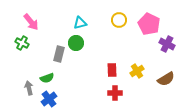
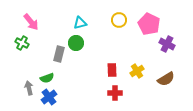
blue cross: moved 2 px up
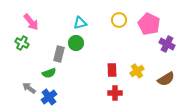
green semicircle: moved 2 px right, 5 px up
gray arrow: rotated 40 degrees counterclockwise
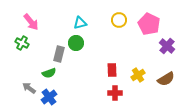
purple cross: moved 2 px down; rotated 14 degrees clockwise
yellow cross: moved 1 px right, 4 px down
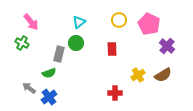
cyan triangle: moved 1 px left, 1 px up; rotated 24 degrees counterclockwise
red rectangle: moved 21 px up
brown semicircle: moved 3 px left, 4 px up
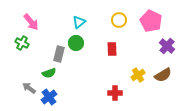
pink pentagon: moved 2 px right, 3 px up
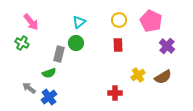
red rectangle: moved 6 px right, 4 px up
brown semicircle: moved 2 px down
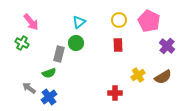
pink pentagon: moved 2 px left
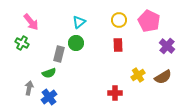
gray arrow: rotated 64 degrees clockwise
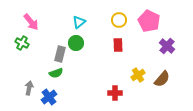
gray rectangle: moved 1 px right
green semicircle: moved 7 px right
brown semicircle: moved 1 px left, 2 px down; rotated 18 degrees counterclockwise
